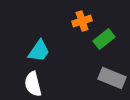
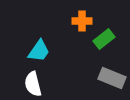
orange cross: rotated 18 degrees clockwise
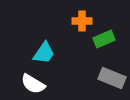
green rectangle: rotated 15 degrees clockwise
cyan trapezoid: moved 5 px right, 2 px down
white semicircle: rotated 45 degrees counterclockwise
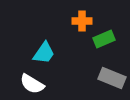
white semicircle: moved 1 px left
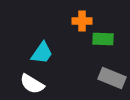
green rectangle: moved 1 px left; rotated 25 degrees clockwise
cyan trapezoid: moved 2 px left
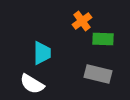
orange cross: rotated 36 degrees counterclockwise
cyan trapezoid: rotated 35 degrees counterclockwise
gray rectangle: moved 14 px left, 4 px up; rotated 8 degrees counterclockwise
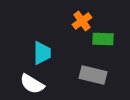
gray rectangle: moved 5 px left, 1 px down
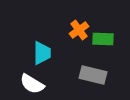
orange cross: moved 3 px left, 9 px down
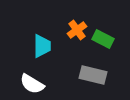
orange cross: moved 2 px left
green rectangle: rotated 25 degrees clockwise
cyan trapezoid: moved 7 px up
